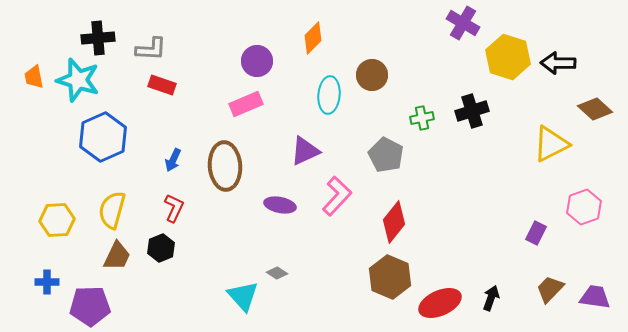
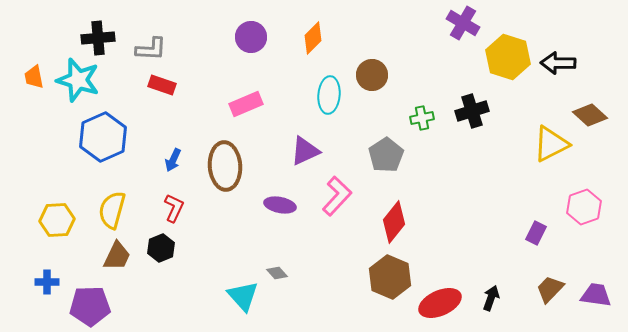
purple circle at (257, 61): moved 6 px left, 24 px up
brown diamond at (595, 109): moved 5 px left, 6 px down
gray pentagon at (386, 155): rotated 12 degrees clockwise
gray diamond at (277, 273): rotated 15 degrees clockwise
purple trapezoid at (595, 297): moved 1 px right, 2 px up
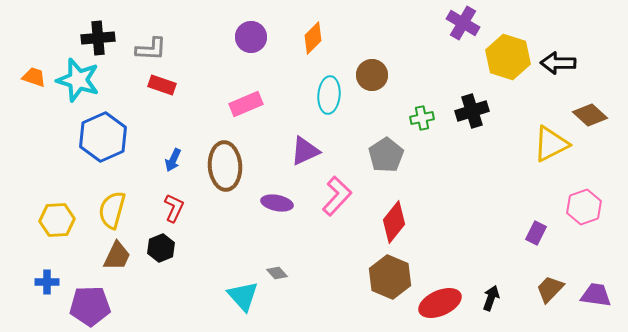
orange trapezoid at (34, 77): rotated 120 degrees clockwise
purple ellipse at (280, 205): moved 3 px left, 2 px up
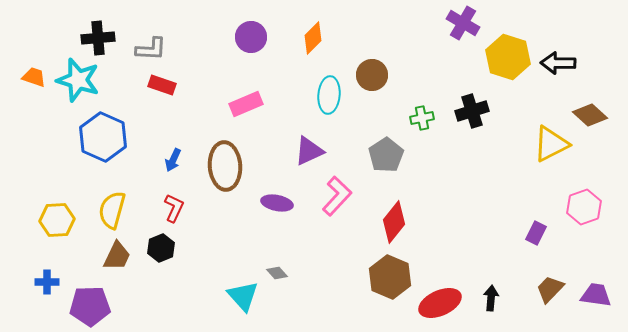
blue hexagon at (103, 137): rotated 12 degrees counterclockwise
purple triangle at (305, 151): moved 4 px right
black arrow at (491, 298): rotated 15 degrees counterclockwise
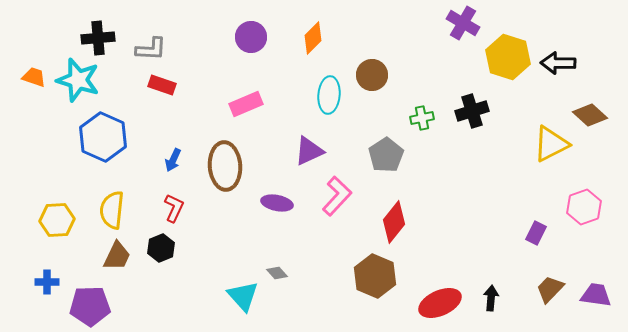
yellow semicircle at (112, 210): rotated 9 degrees counterclockwise
brown hexagon at (390, 277): moved 15 px left, 1 px up
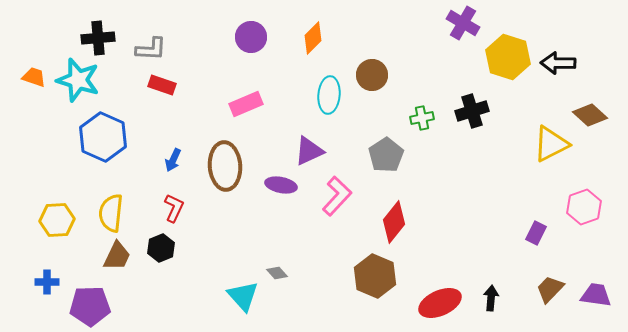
purple ellipse at (277, 203): moved 4 px right, 18 px up
yellow semicircle at (112, 210): moved 1 px left, 3 px down
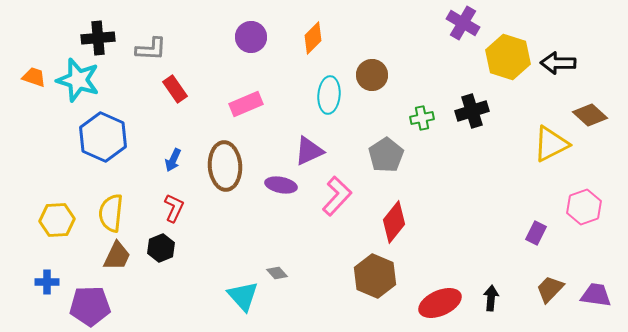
red rectangle at (162, 85): moved 13 px right, 4 px down; rotated 36 degrees clockwise
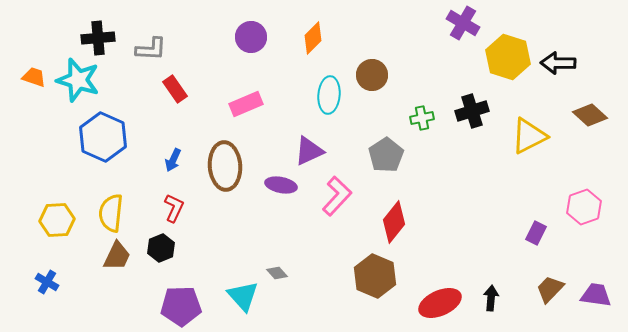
yellow triangle at (551, 144): moved 22 px left, 8 px up
blue cross at (47, 282): rotated 30 degrees clockwise
purple pentagon at (90, 306): moved 91 px right
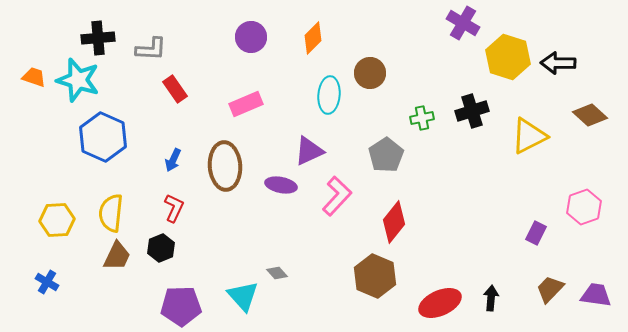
brown circle at (372, 75): moved 2 px left, 2 px up
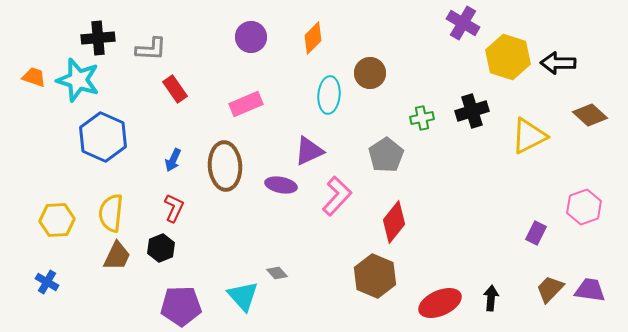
purple trapezoid at (596, 295): moved 6 px left, 5 px up
